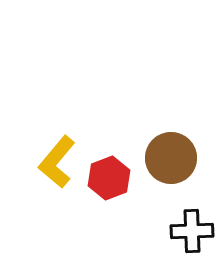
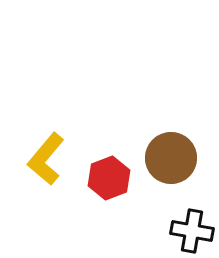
yellow L-shape: moved 11 px left, 3 px up
black cross: rotated 12 degrees clockwise
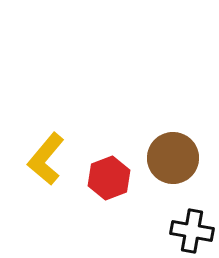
brown circle: moved 2 px right
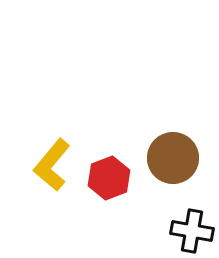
yellow L-shape: moved 6 px right, 6 px down
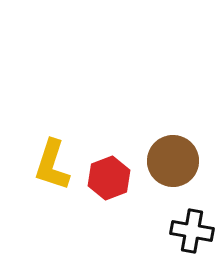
brown circle: moved 3 px down
yellow L-shape: rotated 22 degrees counterclockwise
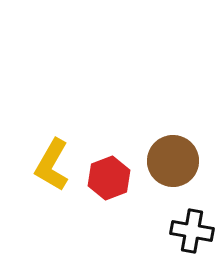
yellow L-shape: rotated 12 degrees clockwise
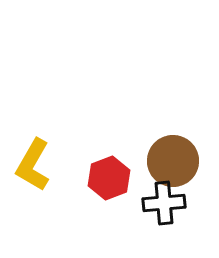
yellow L-shape: moved 19 px left
black cross: moved 28 px left, 28 px up; rotated 15 degrees counterclockwise
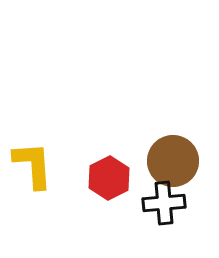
yellow L-shape: rotated 146 degrees clockwise
red hexagon: rotated 6 degrees counterclockwise
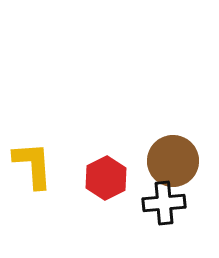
red hexagon: moved 3 px left
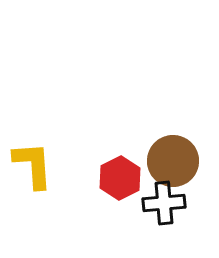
red hexagon: moved 14 px right
